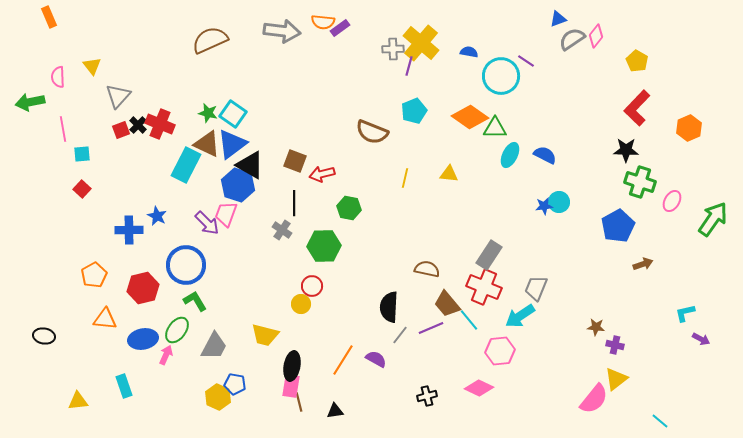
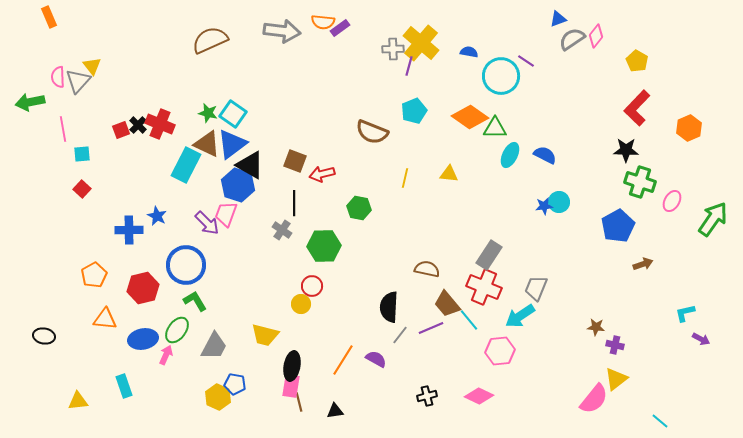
gray triangle at (118, 96): moved 40 px left, 15 px up
green hexagon at (349, 208): moved 10 px right
pink diamond at (479, 388): moved 8 px down
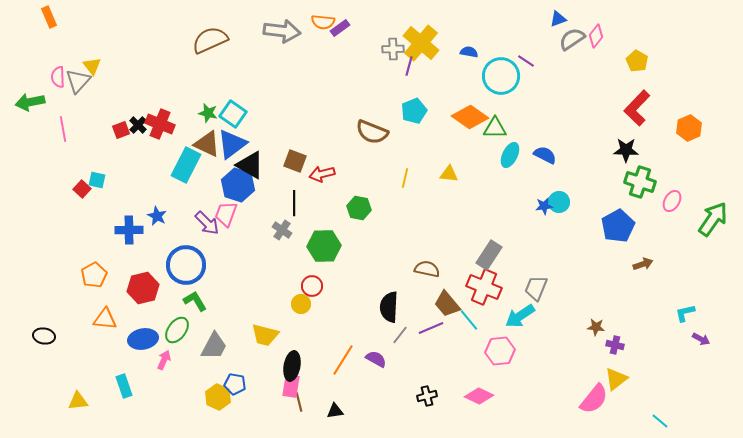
cyan square at (82, 154): moved 15 px right, 26 px down; rotated 18 degrees clockwise
pink arrow at (166, 355): moved 2 px left, 5 px down
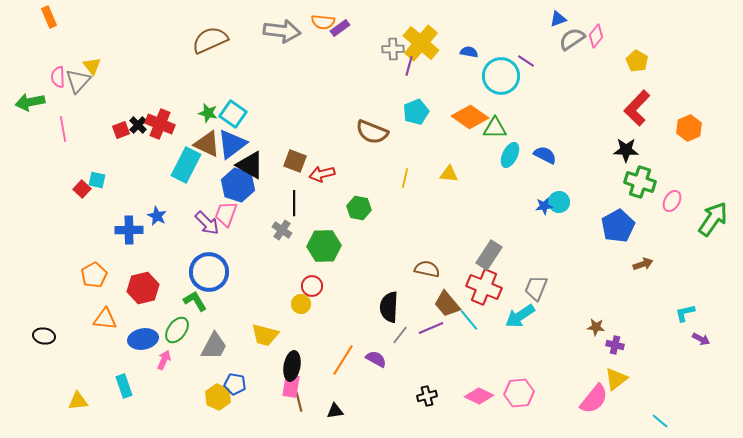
cyan pentagon at (414, 111): moved 2 px right, 1 px down
blue circle at (186, 265): moved 23 px right, 7 px down
pink hexagon at (500, 351): moved 19 px right, 42 px down
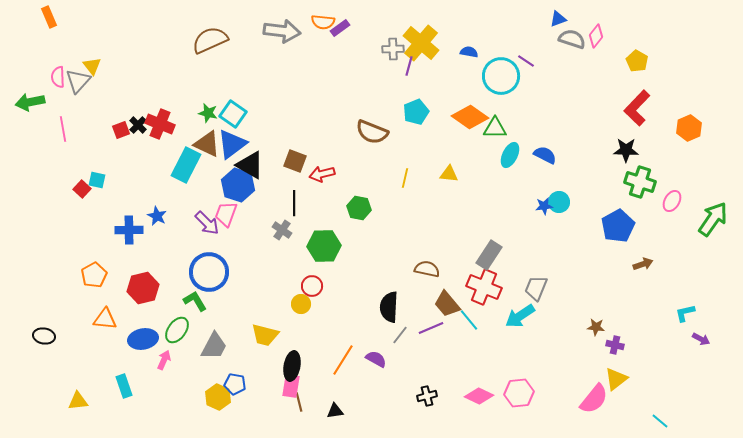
gray semicircle at (572, 39): rotated 52 degrees clockwise
